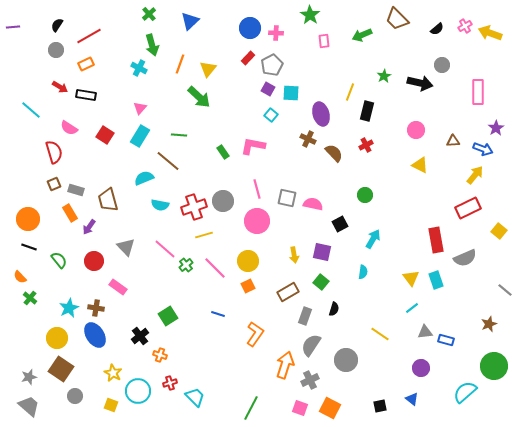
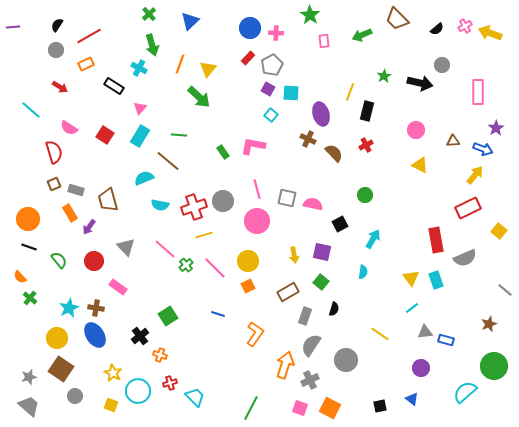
black rectangle at (86, 95): moved 28 px right, 9 px up; rotated 24 degrees clockwise
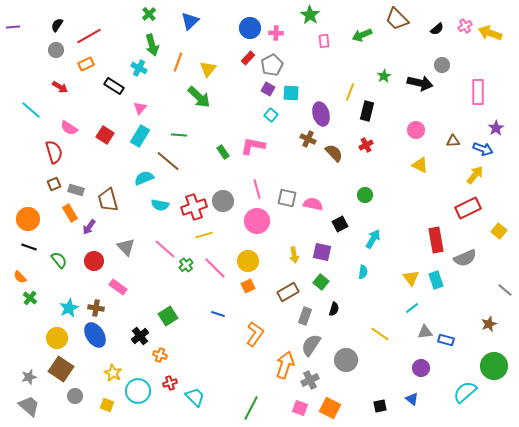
orange line at (180, 64): moved 2 px left, 2 px up
yellow square at (111, 405): moved 4 px left
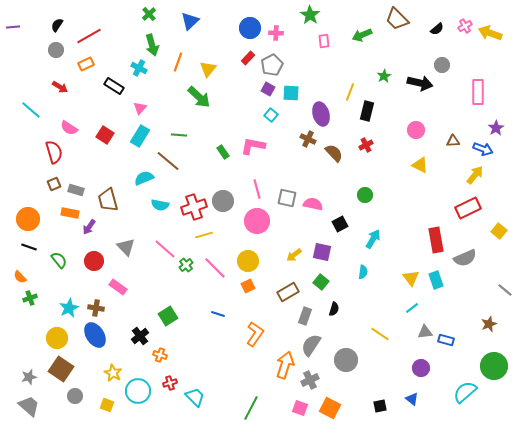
orange rectangle at (70, 213): rotated 48 degrees counterclockwise
yellow arrow at (294, 255): rotated 63 degrees clockwise
green cross at (30, 298): rotated 32 degrees clockwise
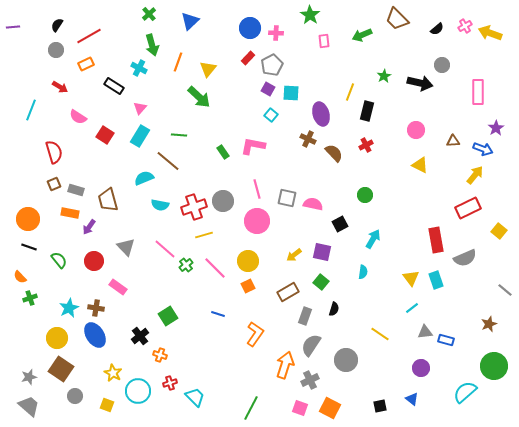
cyan line at (31, 110): rotated 70 degrees clockwise
pink semicircle at (69, 128): moved 9 px right, 11 px up
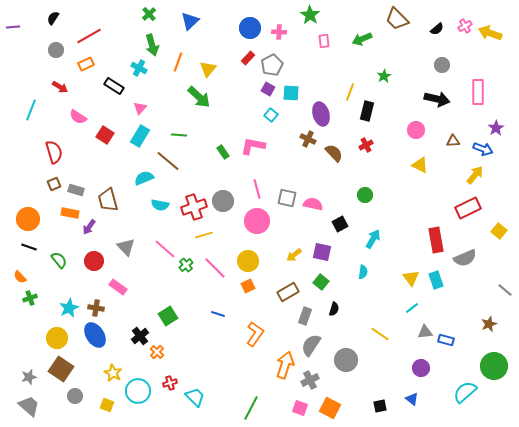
black semicircle at (57, 25): moved 4 px left, 7 px up
pink cross at (276, 33): moved 3 px right, 1 px up
green arrow at (362, 35): moved 4 px down
black arrow at (420, 83): moved 17 px right, 16 px down
orange cross at (160, 355): moved 3 px left, 3 px up; rotated 24 degrees clockwise
